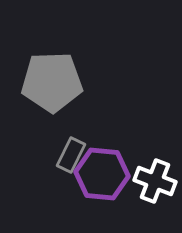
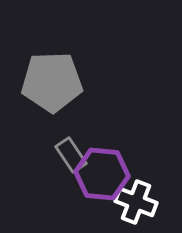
gray rectangle: rotated 60 degrees counterclockwise
white cross: moved 19 px left, 21 px down
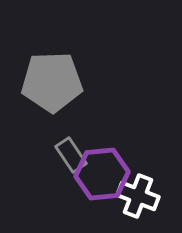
purple hexagon: rotated 10 degrees counterclockwise
white cross: moved 2 px right, 6 px up
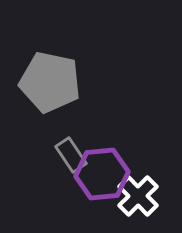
gray pentagon: moved 2 px left; rotated 14 degrees clockwise
white cross: rotated 24 degrees clockwise
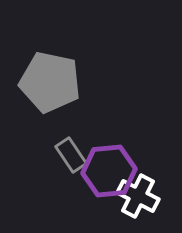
purple hexagon: moved 7 px right, 3 px up
white cross: rotated 18 degrees counterclockwise
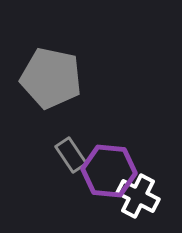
gray pentagon: moved 1 px right, 4 px up
purple hexagon: rotated 10 degrees clockwise
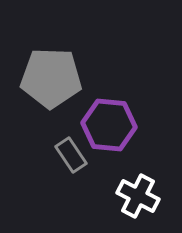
gray pentagon: rotated 10 degrees counterclockwise
purple hexagon: moved 46 px up
